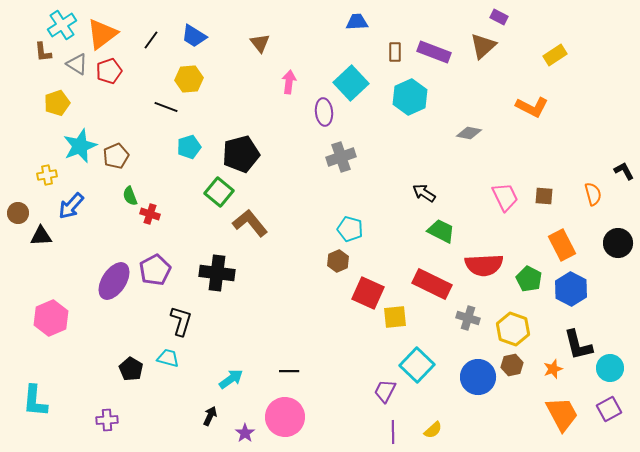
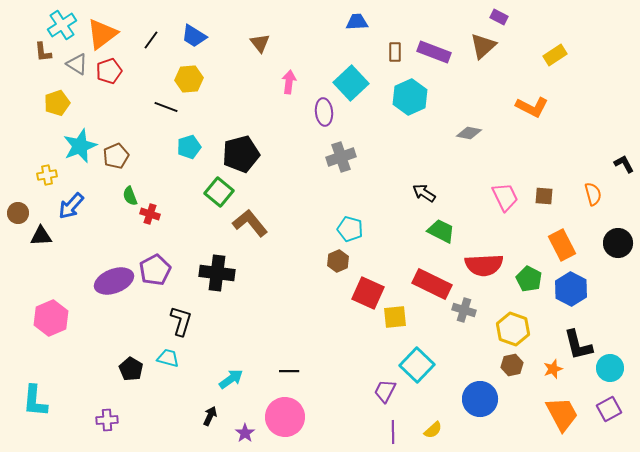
black L-shape at (624, 171): moved 7 px up
purple ellipse at (114, 281): rotated 36 degrees clockwise
gray cross at (468, 318): moved 4 px left, 8 px up
blue circle at (478, 377): moved 2 px right, 22 px down
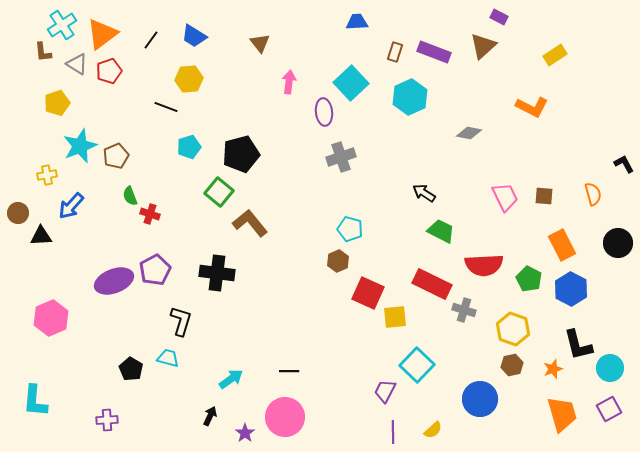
brown rectangle at (395, 52): rotated 18 degrees clockwise
orange trapezoid at (562, 414): rotated 12 degrees clockwise
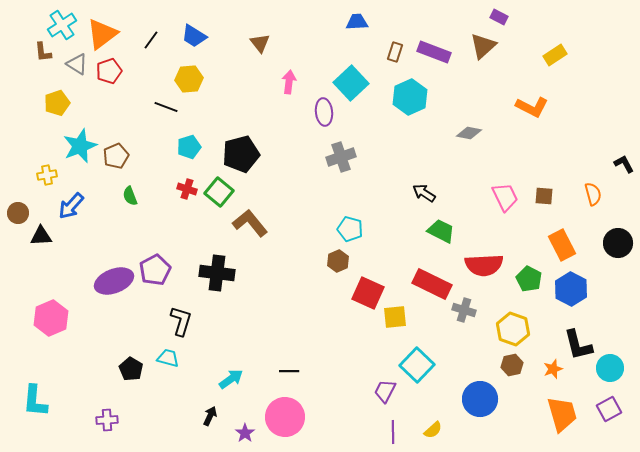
red cross at (150, 214): moved 37 px right, 25 px up
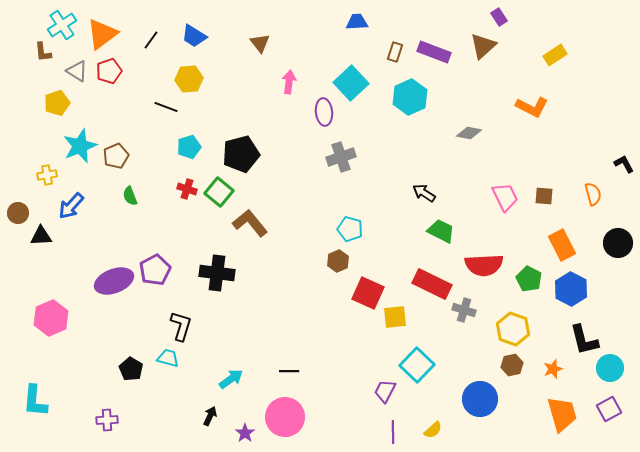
purple rectangle at (499, 17): rotated 30 degrees clockwise
gray triangle at (77, 64): moved 7 px down
black L-shape at (181, 321): moved 5 px down
black L-shape at (578, 345): moved 6 px right, 5 px up
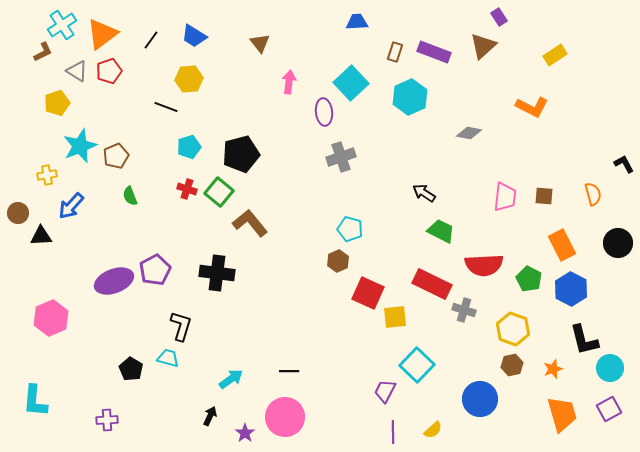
brown L-shape at (43, 52): rotated 110 degrees counterclockwise
pink trapezoid at (505, 197): rotated 32 degrees clockwise
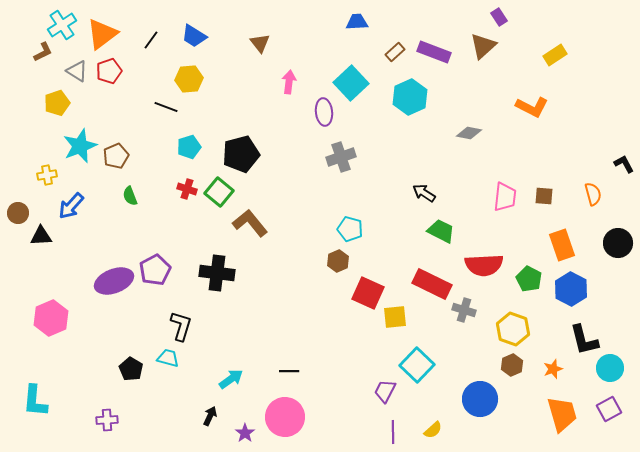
brown rectangle at (395, 52): rotated 30 degrees clockwise
orange rectangle at (562, 245): rotated 8 degrees clockwise
brown hexagon at (512, 365): rotated 10 degrees counterclockwise
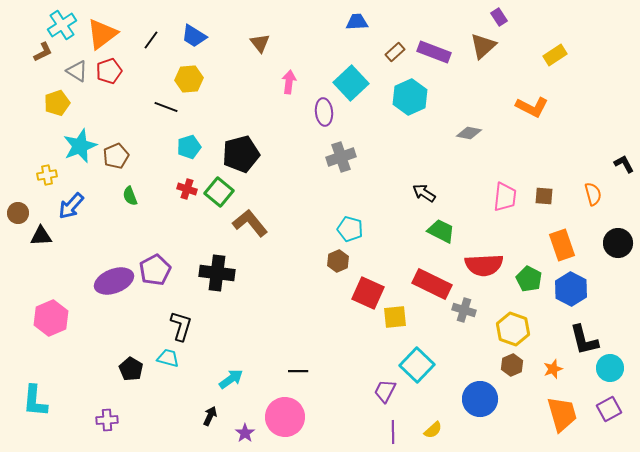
black line at (289, 371): moved 9 px right
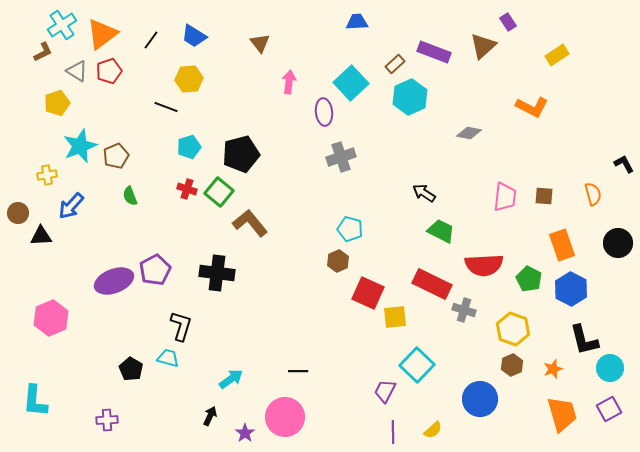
purple rectangle at (499, 17): moved 9 px right, 5 px down
brown rectangle at (395, 52): moved 12 px down
yellow rectangle at (555, 55): moved 2 px right
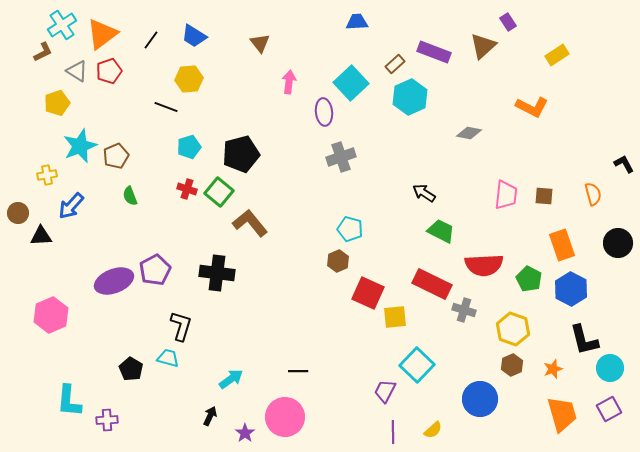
pink trapezoid at (505, 197): moved 1 px right, 2 px up
pink hexagon at (51, 318): moved 3 px up
cyan L-shape at (35, 401): moved 34 px right
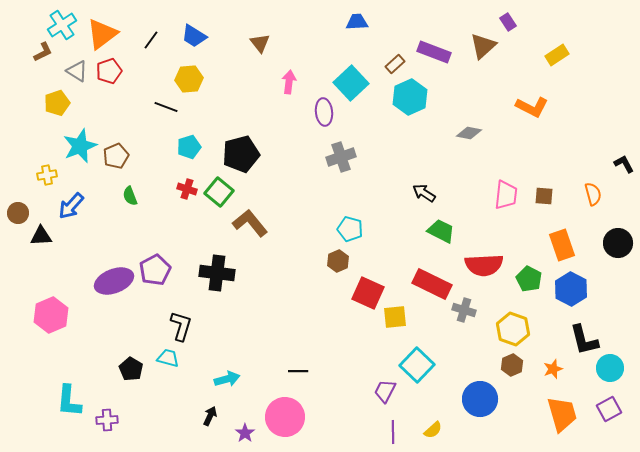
cyan arrow at (231, 379): moved 4 px left; rotated 20 degrees clockwise
